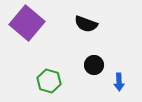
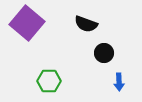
black circle: moved 10 px right, 12 px up
green hexagon: rotated 15 degrees counterclockwise
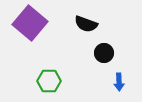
purple square: moved 3 px right
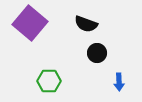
black circle: moved 7 px left
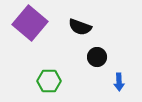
black semicircle: moved 6 px left, 3 px down
black circle: moved 4 px down
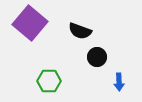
black semicircle: moved 4 px down
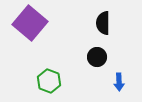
black semicircle: moved 23 px right, 8 px up; rotated 70 degrees clockwise
green hexagon: rotated 20 degrees clockwise
